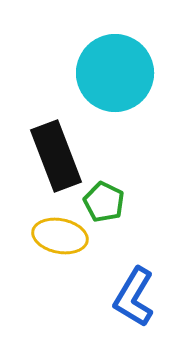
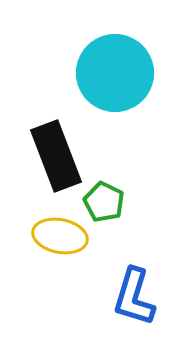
blue L-shape: rotated 14 degrees counterclockwise
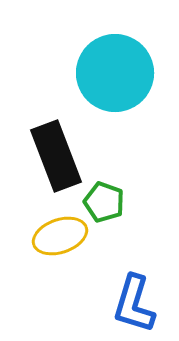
green pentagon: rotated 6 degrees counterclockwise
yellow ellipse: rotated 30 degrees counterclockwise
blue L-shape: moved 7 px down
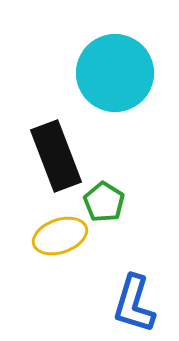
green pentagon: rotated 12 degrees clockwise
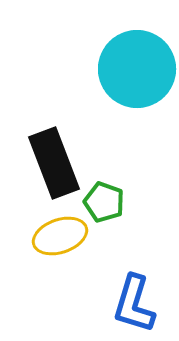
cyan circle: moved 22 px right, 4 px up
black rectangle: moved 2 px left, 7 px down
green pentagon: rotated 12 degrees counterclockwise
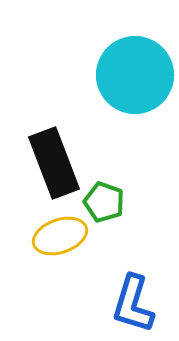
cyan circle: moved 2 px left, 6 px down
blue L-shape: moved 1 px left
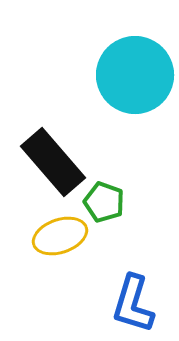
black rectangle: moved 1 px left, 1 px up; rotated 20 degrees counterclockwise
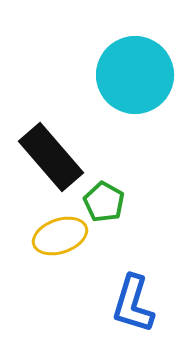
black rectangle: moved 2 px left, 5 px up
green pentagon: rotated 9 degrees clockwise
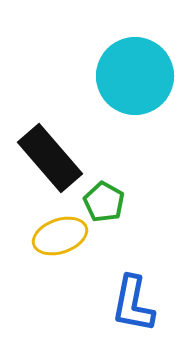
cyan circle: moved 1 px down
black rectangle: moved 1 px left, 1 px down
blue L-shape: rotated 6 degrees counterclockwise
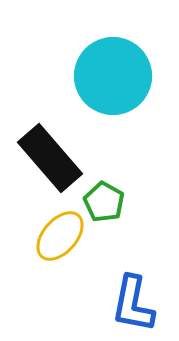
cyan circle: moved 22 px left
yellow ellipse: rotated 30 degrees counterclockwise
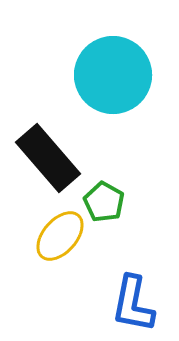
cyan circle: moved 1 px up
black rectangle: moved 2 px left
